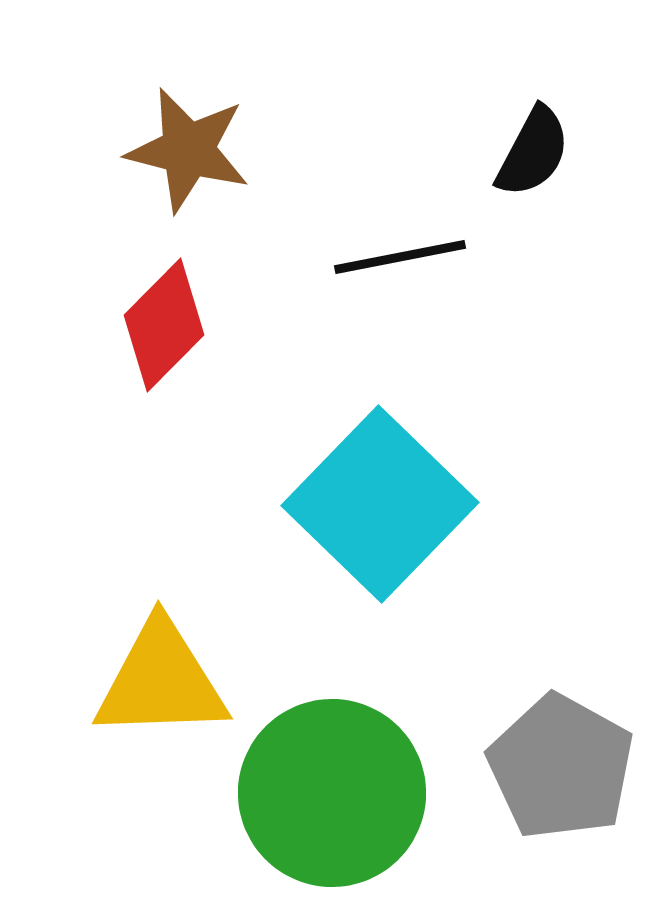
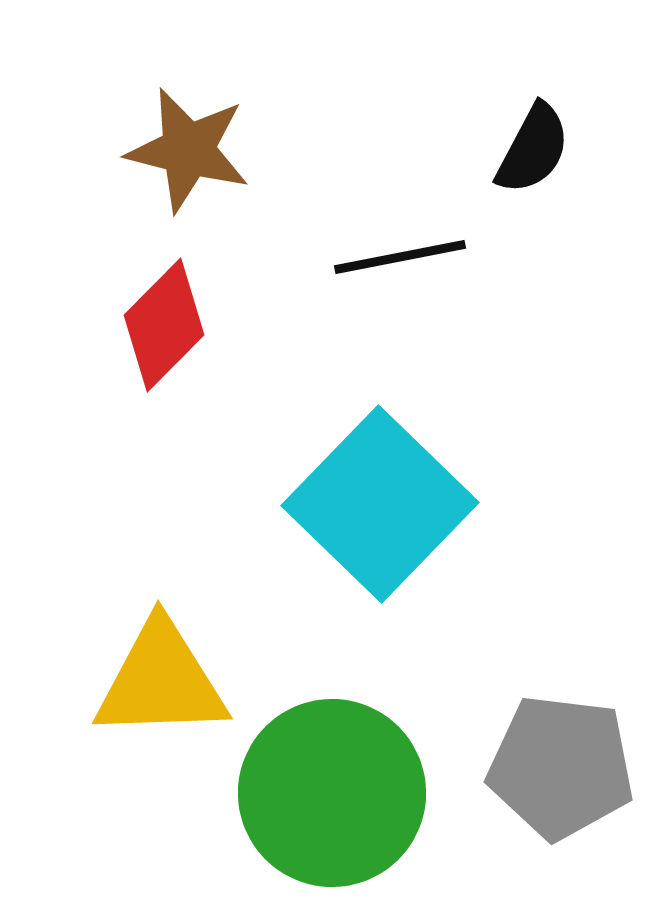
black semicircle: moved 3 px up
gray pentagon: rotated 22 degrees counterclockwise
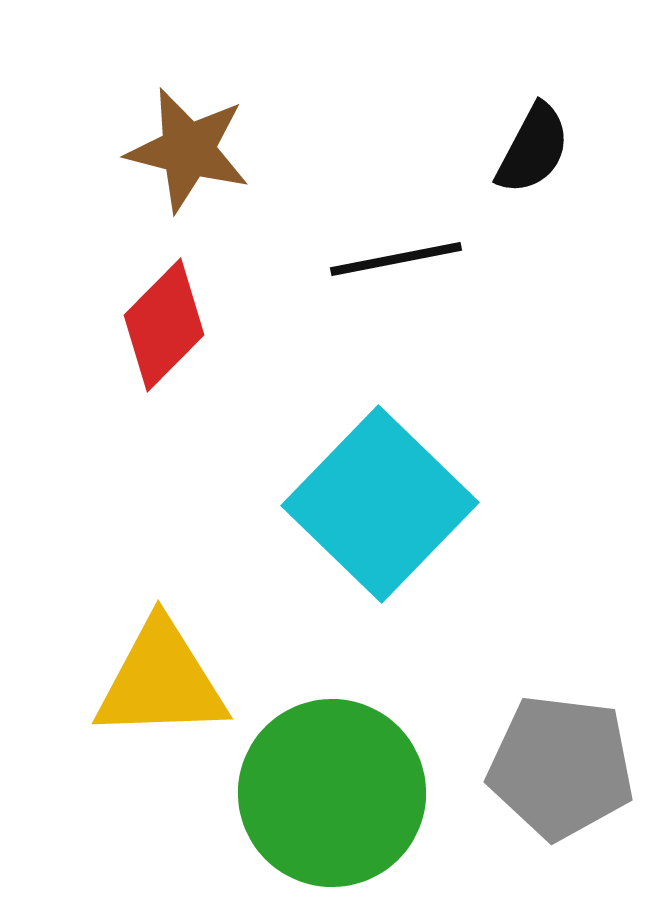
black line: moved 4 px left, 2 px down
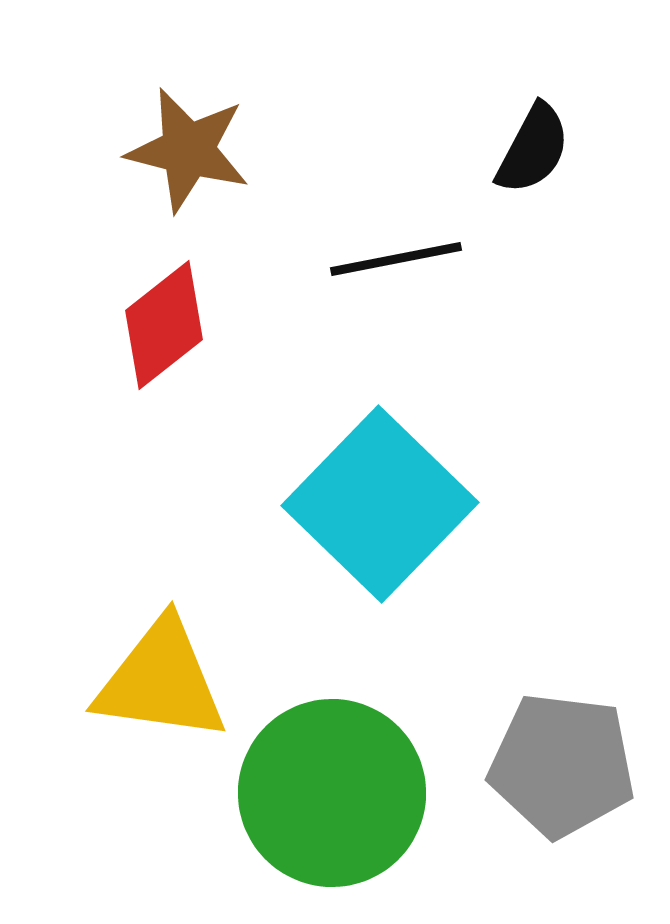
red diamond: rotated 7 degrees clockwise
yellow triangle: rotated 10 degrees clockwise
gray pentagon: moved 1 px right, 2 px up
